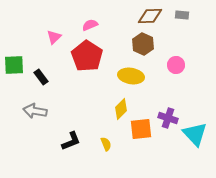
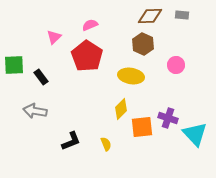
orange square: moved 1 px right, 2 px up
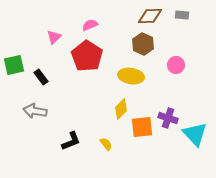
green square: rotated 10 degrees counterclockwise
yellow semicircle: rotated 16 degrees counterclockwise
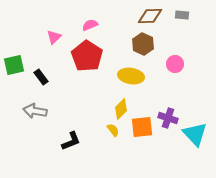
pink circle: moved 1 px left, 1 px up
yellow semicircle: moved 7 px right, 14 px up
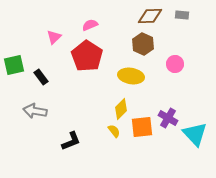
purple cross: rotated 12 degrees clockwise
yellow semicircle: moved 1 px right, 1 px down
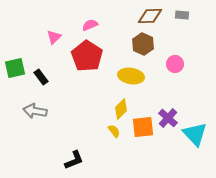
green square: moved 1 px right, 3 px down
purple cross: rotated 12 degrees clockwise
orange square: moved 1 px right
black L-shape: moved 3 px right, 19 px down
